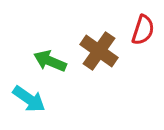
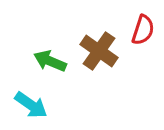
cyan arrow: moved 2 px right, 6 px down
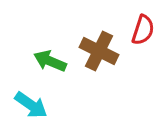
brown cross: rotated 9 degrees counterclockwise
